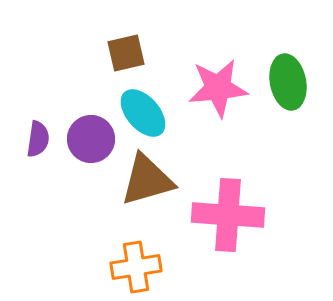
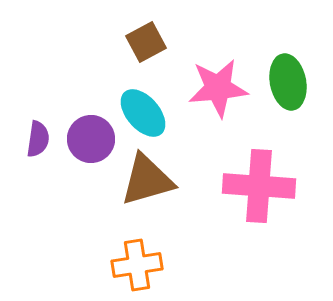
brown square: moved 20 px right, 11 px up; rotated 15 degrees counterclockwise
pink cross: moved 31 px right, 29 px up
orange cross: moved 1 px right, 2 px up
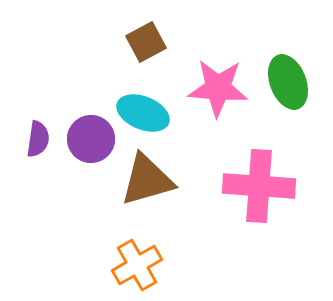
green ellipse: rotated 10 degrees counterclockwise
pink star: rotated 10 degrees clockwise
cyan ellipse: rotated 27 degrees counterclockwise
orange cross: rotated 21 degrees counterclockwise
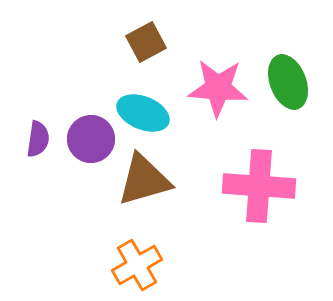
brown triangle: moved 3 px left
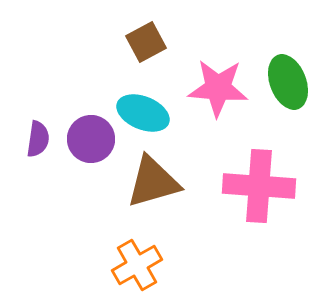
brown triangle: moved 9 px right, 2 px down
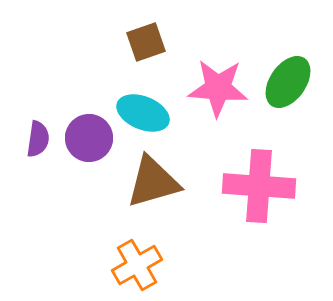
brown square: rotated 9 degrees clockwise
green ellipse: rotated 56 degrees clockwise
purple circle: moved 2 px left, 1 px up
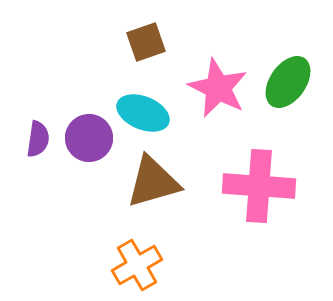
pink star: rotated 22 degrees clockwise
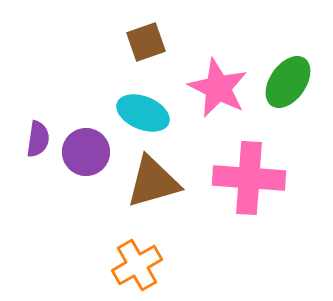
purple circle: moved 3 px left, 14 px down
pink cross: moved 10 px left, 8 px up
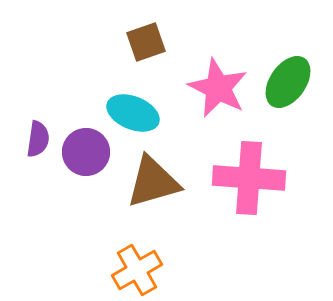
cyan ellipse: moved 10 px left
orange cross: moved 5 px down
